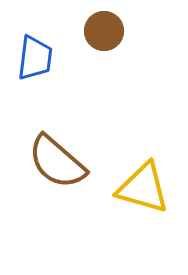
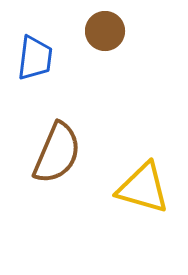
brown circle: moved 1 px right
brown semicircle: moved 9 px up; rotated 108 degrees counterclockwise
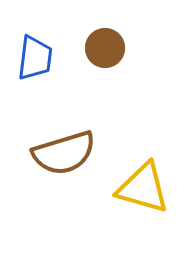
brown circle: moved 17 px down
brown semicircle: moved 7 px right; rotated 50 degrees clockwise
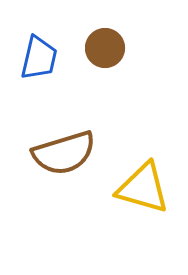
blue trapezoid: moved 4 px right; rotated 6 degrees clockwise
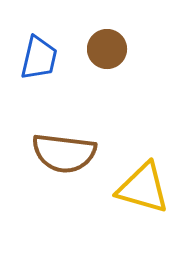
brown circle: moved 2 px right, 1 px down
brown semicircle: rotated 24 degrees clockwise
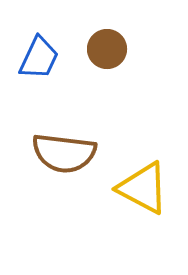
blue trapezoid: rotated 12 degrees clockwise
yellow triangle: rotated 12 degrees clockwise
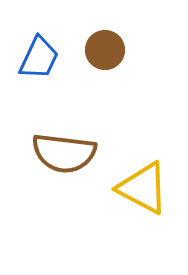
brown circle: moved 2 px left, 1 px down
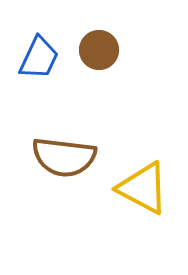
brown circle: moved 6 px left
brown semicircle: moved 4 px down
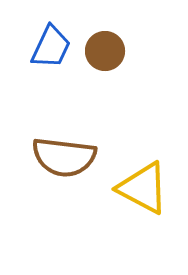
brown circle: moved 6 px right, 1 px down
blue trapezoid: moved 12 px right, 11 px up
